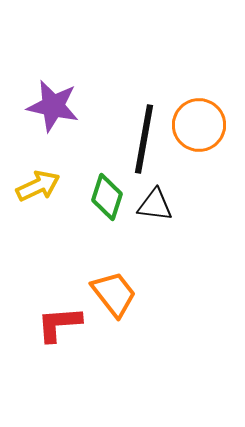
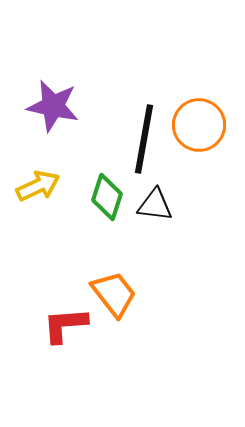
red L-shape: moved 6 px right, 1 px down
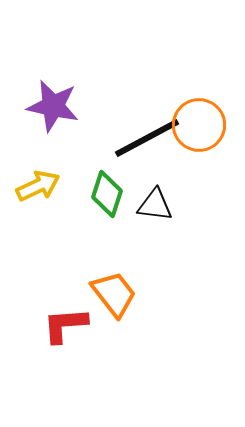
black line: moved 3 px right, 1 px up; rotated 52 degrees clockwise
green diamond: moved 3 px up
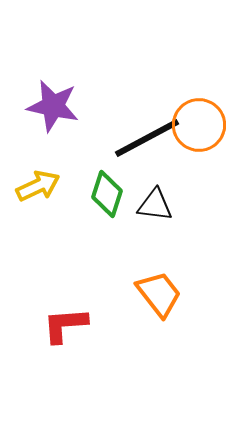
orange trapezoid: moved 45 px right
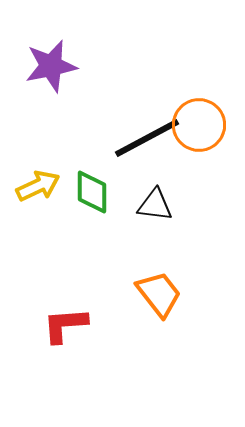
purple star: moved 2 px left, 40 px up; rotated 24 degrees counterclockwise
green diamond: moved 15 px left, 2 px up; rotated 18 degrees counterclockwise
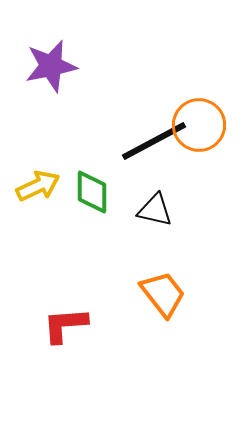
black line: moved 7 px right, 3 px down
black triangle: moved 5 px down; rotated 6 degrees clockwise
orange trapezoid: moved 4 px right
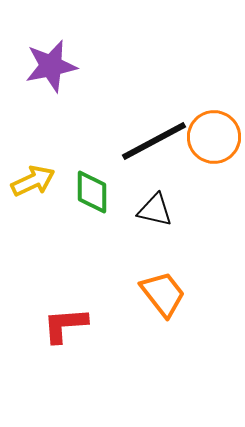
orange circle: moved 15 px right, 12 px down
yellow arrow: moved 5 px left, 5 px up
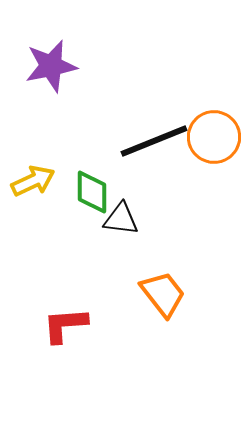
black line: rotated 6 degrees clockwise
black triangle: moved 34 px left, 9 px down; rotated 6 degrees counterclockwise
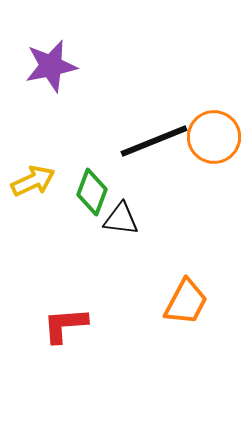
green diamond: rotated 21 degrees clockwise
orange trapezoid: moved 23 px right, 8 px down; rotated 66 degrees clockwise
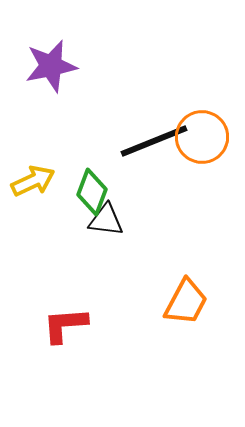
orange circle: moved 12 px left
black triangle: moved 15 px left, 1 px down
